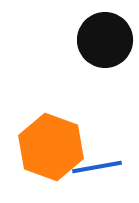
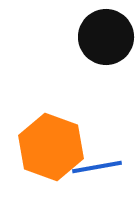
black circle: moved 1 px right, 3 px up
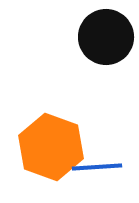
blue line: rotated 6 degrees clockwise
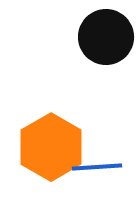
orange hexagon: rotated 10 degrees clockwise
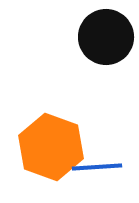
orange hexagon: rotated 10 degrees counterclockwise
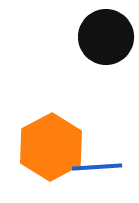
orange hexagon: rotated 12 degrees clockwise
